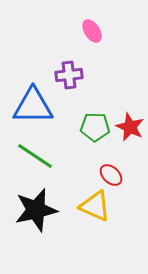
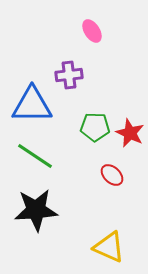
blue triangle: moved 1 px left, 1 px up
red star: moved 6 px down
red ellipse: moved 1 px right
yellow triangle: moved 14 px right, 41 px down
black star: rotated 9 degrees clockwise
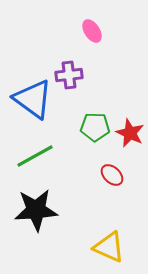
blue triangle: moved 1 px right, 6 px up; rotated 36 degrees clockwise
green line: rotated 63 degrees counterclockwise
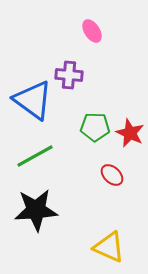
purple cross: rotated 12 degrees clockwise
blue triangle: moved 1 px down
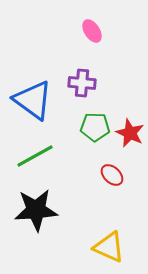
purple cross: moved 13 px right, 8 px down
